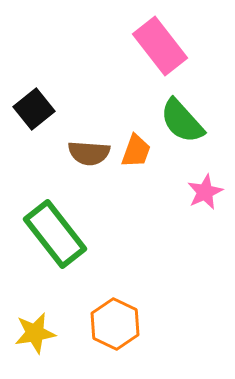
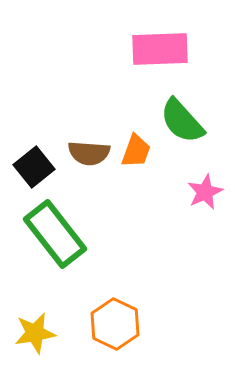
pink rectangle: moved 3 px down; rotated 54 degrees counterclockwise
black square: moved 58 px down
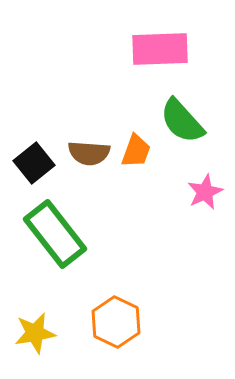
black square: moved 4 px up
orange hexagon: moved 1 px right, 2 px up
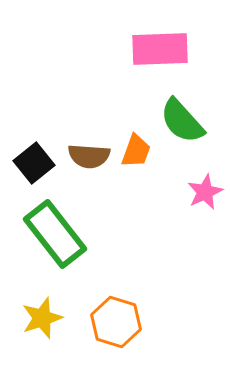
brown semicircle: moved 3 px down
orange hexagon: rotated 9 degrees counterclockwise
yellow star: moved 7 px right, 15 px up; rotated 9 degrees counterclockwise
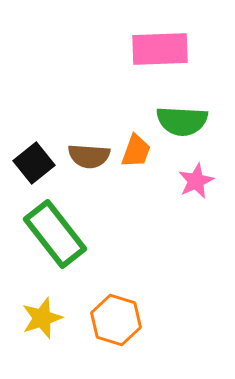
green semicircle: rotated 45 degrees counterclockwise
pink star: moved 9 px left, 11 px up
orange hexagon: moved 2 px up
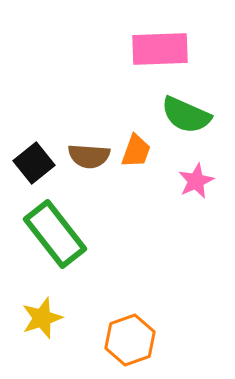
green semicircle: moved 4 px right, 6 px up; rotated 21 degrees clockwise
orange hexagon: moved 14 px right, 20 px down; rotated 24 degrees clockwise
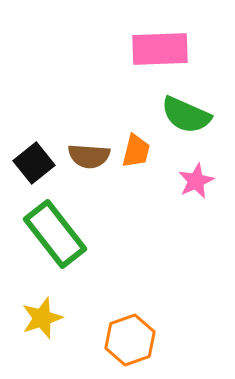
orange trapezoid: rotated 6 degrees counterclockwise
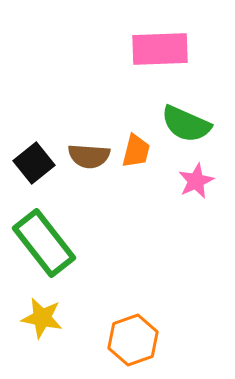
green semicircle: moved 9 px down
green rectangle: moved 11 px left, 9 px down
yellow star: rotated 30 degrees clockwise
orange hexagon: moved 3 px right
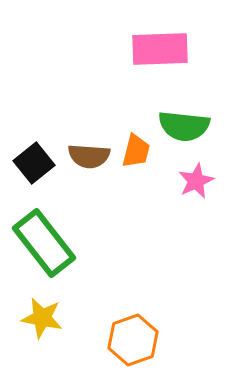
green semicircle: moved 2 px left, 2 px down; rotated 18 degrees counterclockwise
